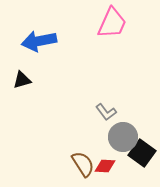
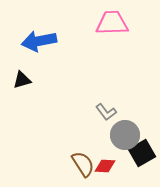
pink trapezoid: rotated 116 degrees counterclockwise
gray circle: moved 2 px right, 2 px up
black square: rotated 24 degrees clockwise
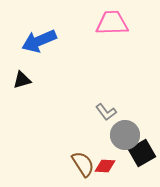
blue arrow: rotated 12 degrees counterclockwise
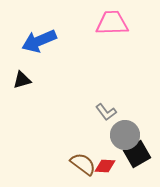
black square: moved 5 px left, 1 px down
brown semicircle: rotated 20 degrees counterclockwise
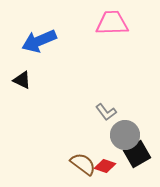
black triangle: rotated 42 degrees clockwise
red diamond: rotated 15 degrees clockwise
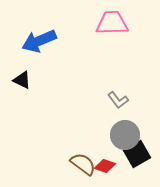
gray L-shape: moved 12 px right, 12 px up
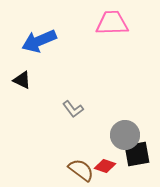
gray L-shape: moved 45 px left, 9 px down
black square: rotated 20 degrees clockwise
brown semicircle: moved 2 px left, 6 px down
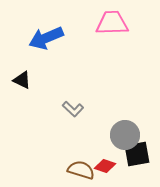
blue arrow: moved 7 px right, 3 px up
gray L-shape: rotated 10 degrees counterclockwise
brown semicircle: rotated 20 degrees counterclockwise
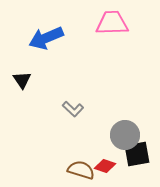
black triangle: rotated 30 degrees clockwise
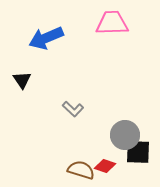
black square: moved 1 px right, 2 px up; rotated 12 degrees clockwise
